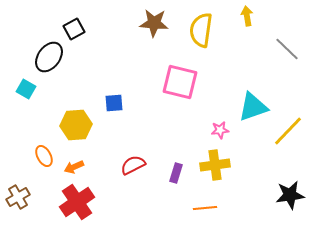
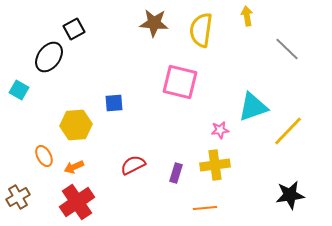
cyan square: moved 7 px left, 1 px down
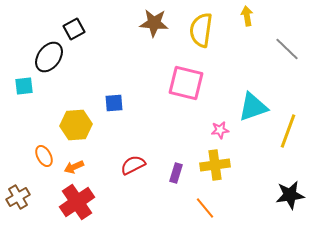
pink square: moved 6 px right, 1 px down
cyan square: moved 5 px right, 4 px up; rotated 36 degrees counterclockwise
yellow line: rotated 24 degrees counterclockwise
orange line: rotated 55 degrees clockwise
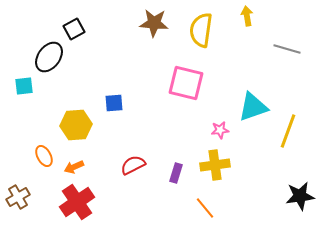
gray line: rotated 28 degrees counterclockwise
black star: moved 10 px right, 1 px down
